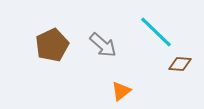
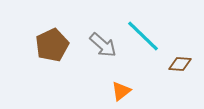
cyan line: moved 13 px left, 4 px down
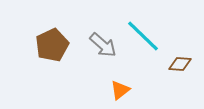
orange triangle: moved 1 px left, 1 px up
